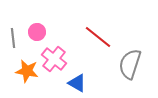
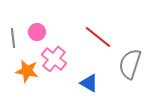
blue triangle: moved 12 px right
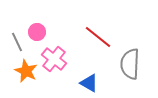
gray line: moved 4 px right, 4 px down; rotated 18 degrees counterclockwise
gray semicircle: rotated 16 degrees counterclockwise
orange star: moved 1 px left; rotated 15 degrees clockwise
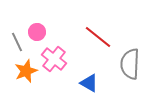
orange star: rotated 25 degrees clockwise
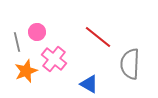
gray line: rotated 12 degrees clockwise
blue triangle: moved 1 px down
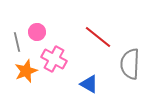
pink cross: rotated 10 degrees counterclockwise
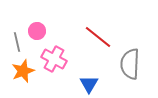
pink circle: moved 1 px up
orange star: moved 3 px left
blue triangle: rotated 30 degrees clockwise
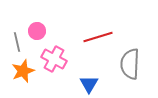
red line: rotated 56 degrees counterclockwise
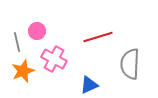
blue triangle: moved 1 px down; rotated 36 degrees clockwise
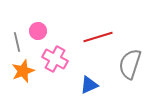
pink circle: moved 1 px right
pink cross: moved 1 px right
gray semicircle: rotated 16 degrees clockwise
